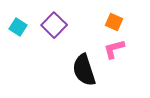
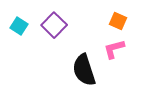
orange square: moved 4 px right, 1 px up
cyan square: moved 1 px right, 1 px up
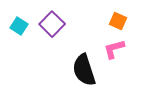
purple square: moved 2 px left, 1 px up
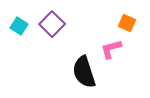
orange square: moved 9 px right, 2 px down
pink L-shape: moved 3 px left
black semicircle: moved 2 px down
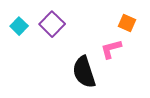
cyan square: rotated 12 degrees clockwise
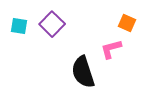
cyan square: rotated 36 degrees counterclockwise
black semicircle: moved 1 px left
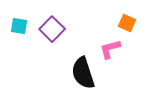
purple square: moved 5 px down
pink L-shape: moved 1 px left
black semicircle: moved 1 px down
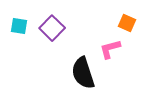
purple square: moved 1 px up
